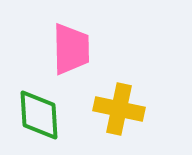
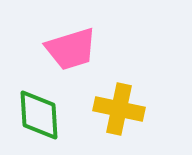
pink trapezoid: rotated 74 degrees clockwise
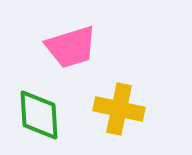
pink trapezoid: moved 2 px up
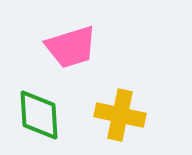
yellow cross: moved 1 px right, 6 px down
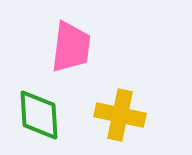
pink trapezoid: rotated 66 degrees counterclockwise
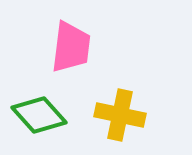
green diamond: rotated 38 degrees counterclockwise
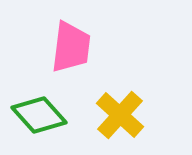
yellow cross: rotated 30 degrees clockwise
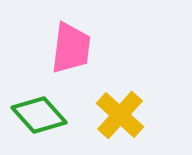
pink trapezoid: moved 1 px down
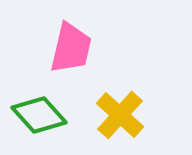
pink trapezoid: rotated 6 degrees clockwise
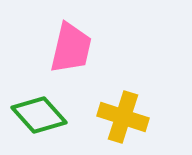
yellow cross: moved 3 px right, 2 px down; rotated 24 degrees counterclockwise
